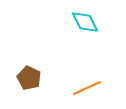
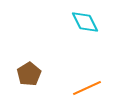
brown pentagon: moved 4 px up; rotated 15 degrees clockwise
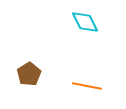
orange line: moved 2 px up; rotated 36 degrees clockwise
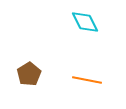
orange line: moved 6 px up
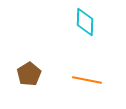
cyan diamond: rotated 28 degrees clockwise
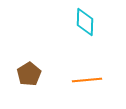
orange line: rotated 16 degrees counterclockwise
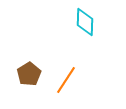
orange line: moved 21 px left; rotated 52 degrees counterclockwise
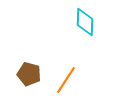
brown pentagon: rotated 25 degrees counterclockwise
